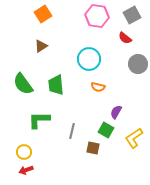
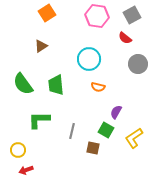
orange square: moved 4 px right, 1 px up
yellow circle: moved 6 px left, 2 px up
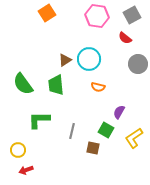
brown triangle: moved 24 px right, 14 px down
purple semicircle: moved 3 px right
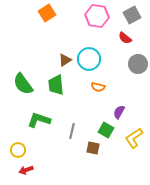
green L-shape: rotated 20 degrees clockwise
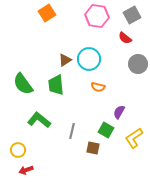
green L-shape: rotated 20 degrees clockwise
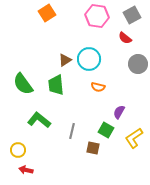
red arrow: rotated 32 degrees clockwise
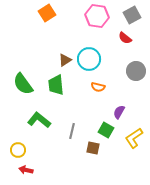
gray circle: moved 2 px left, 7 px down
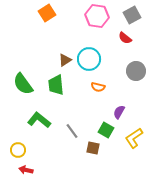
gray line: rotated 49 degrees counterclockwise
